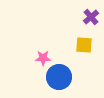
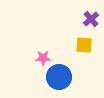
purple cross: moved 2 px down
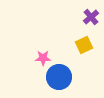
purple cross: moved 2 px up
yellow square: rotated 30 degrees counterclockwise
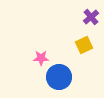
pink star: moved 2 px left
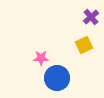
blue circle: moved 2 px left, 1 px down
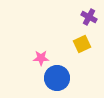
purple cross: moved 2 px left; rotated 21 degrees counterclockwise
yellow square: moved 2 px left, 1 px up
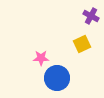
purple cross: moved 2 px right, 1 px up
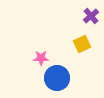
purple cross: rotated 21 degrees clockwise
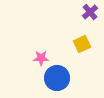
purple cross: moved 1 px left, 4 px up
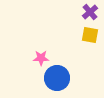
yellow square: moved 8 px right, 9 px up; rotated 36 degrees clockwise
